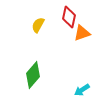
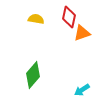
yellow semicircle: moved 2 px left, 6 px up; rotated 70 degrees clockwise
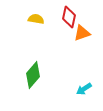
cyan arrow: moved 2 px right, 1 px up
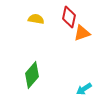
green diamond: moved 1 px left
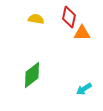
orange triangle: rotated 18 degrees clockwise
green diamond: rotated 12 degrees clockwise
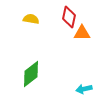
yellow semicircle: moved 5 px left
green diamond: moved 1 px left, 1 px up
cyan arrow: rotated 21 degrees clockwise
